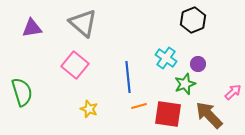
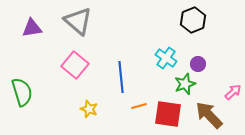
gray triangle: moved 5 px left, 2 px up
blue line: moved 7 px left
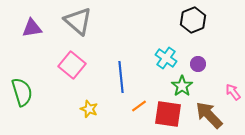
pink square: moved 3 px left
green star: moved 3 px left, 2 px down; rotated 15 degrees counterclockwise
pink arrow: rotated 84 degrees counterclockwise
orange line: rotated 21 degrees counterclockwise
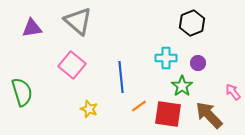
black hexagon: moved 1 px left, 3 px down
cyan cross: rotated 35 degrees counterclockwise
purple circle: moved 1 px up
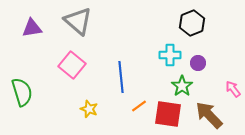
cyan cross: moved 4 px right, 3 px up
pink arrow: moved 3 px up
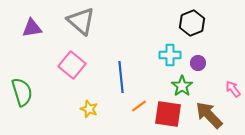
gray triangle: moved 3 px right
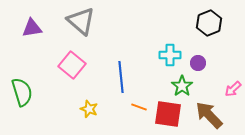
black hexagon: moved 17 px right
pink arrow: rotated 96 degrees counterclockwise
orange line: moved 1 px down; rotated 56 degrees clockwise
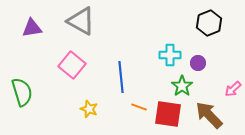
gray triangle: rotated 12 degrees counterclockwise
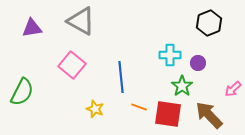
green semicircle: rotated 44 degrees clockwise
yellow star: moved 6 px right
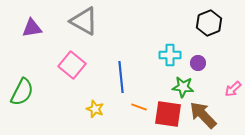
gray triangle: moved 3 px right
green star: moved 1 px right, 1 px down; rotated 30 degrees counterclockwise
brown arrow: moved 6 px left
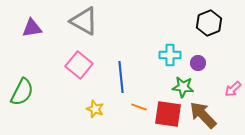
pink square: moved 7 px right
